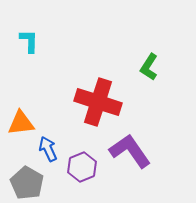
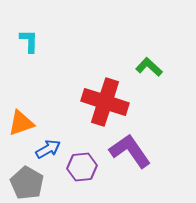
green L-shape: rotated 100 degrees clockwise
red cross: moved 7 px right
orange triangle: rotated 12 degrees counterclockwise
blue arrow: rotated 85 degrees clockwise
purple hexagon: rotated 16 degrees clockwise
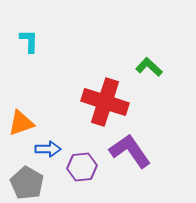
blue arrow: rotated 30 degrees clockwise
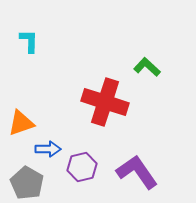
green L-shape: moved 2 px left
purple L-shape: moved 7 px right, 21 px down
purple hexagon: rotated 8 degrees counterclockwise
